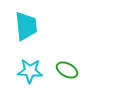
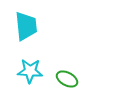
green ellipse: moved 9 px down
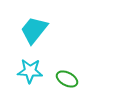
cyan trapezoid: moved 8 px right, 4 px down; rotated 136 degrees counterclockwise
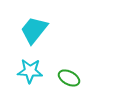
green ellipse: moved 2 px right, 1 px up
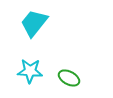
cyan trapezoid: moved 7 px up
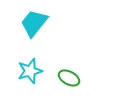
cyan star: rotated 20 degrees counterclockwise
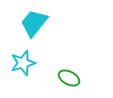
cyan star: moved 7 px left, 8 px up
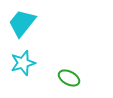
cyan trapezoid: moved 12 px left
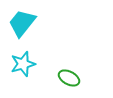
cyan star: moved 1 px down
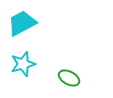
cyan trapezoid: rotated 24 degrees clockwise
